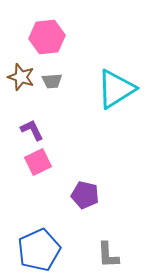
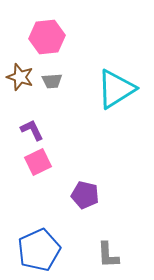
brown star: moved 1 px left
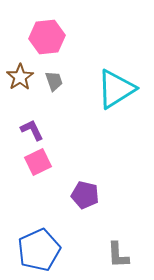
brown star: rotated 20 degrees clockwise
gray trapezoid: moved 2 px right; rotated 105 degrees counterclockwise
gray L-shape: moved 10 px right
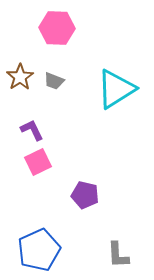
pink hexagon: moved 10 px right, 9 px up; rotated 8 degrees clockwise
gray trapezoid: rotated 130 degrees clockwise
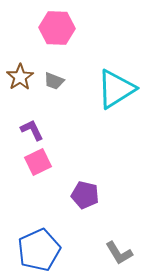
gray L-shape: moved 1 px right, 2 px up; rotated 28 degrees counterclockwise
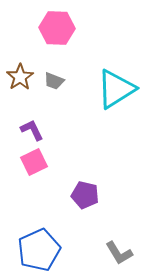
pink square: moved 4 px left
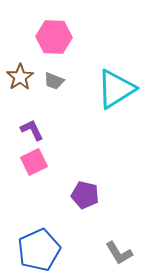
pink hexagon: moved 3 px left, 9 px down
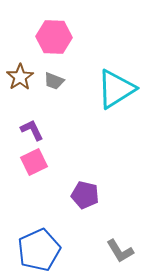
gray L-shape: moved 1 px right, 2 px up
